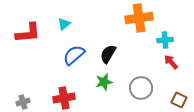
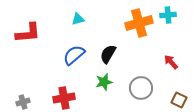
orange cross: moved 5 px down; rotated 8 degrees counterclockwise
cyan triangle: moved 14 px right, 5 px up; rotated 24 degrees clockwise
cyan cross: moved 3 px right, 25 px up
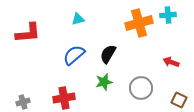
red arrow: rotated 28 degrees counterclockwise
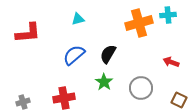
green star: rotated 24 degrees counterclockwise
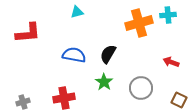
cyan triangle: moved 1 px left, 7 px up
blue semicircle: rotated 50 degrees clockwise
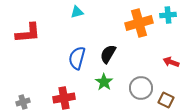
blue semicircle: moved 3 px right, 3 px down; rotated 85 degrees counterclockwise
brown square: moved 13 px left
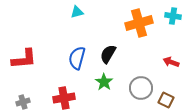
cyan cross: moved 5 px right, 1 px down; rotated 14 degrees clockwise
red L-shape: moved 4 px left, 26 px down
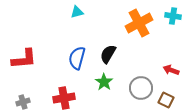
orange cross: rotated 12 degrees counterclockwise
red arrow: moved 8 px down
